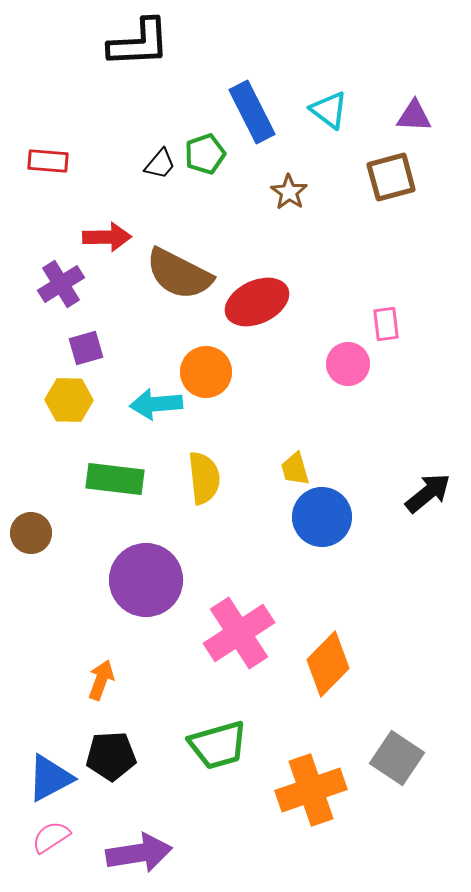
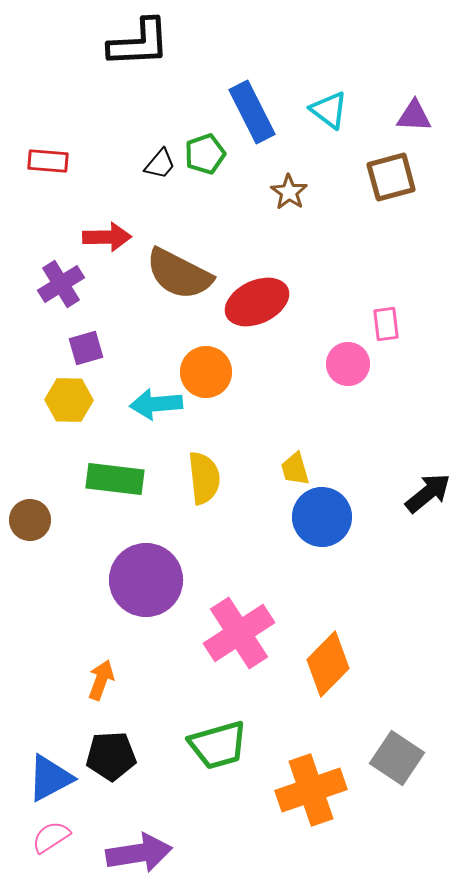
brown circle: moved 1 px left, 13 px up
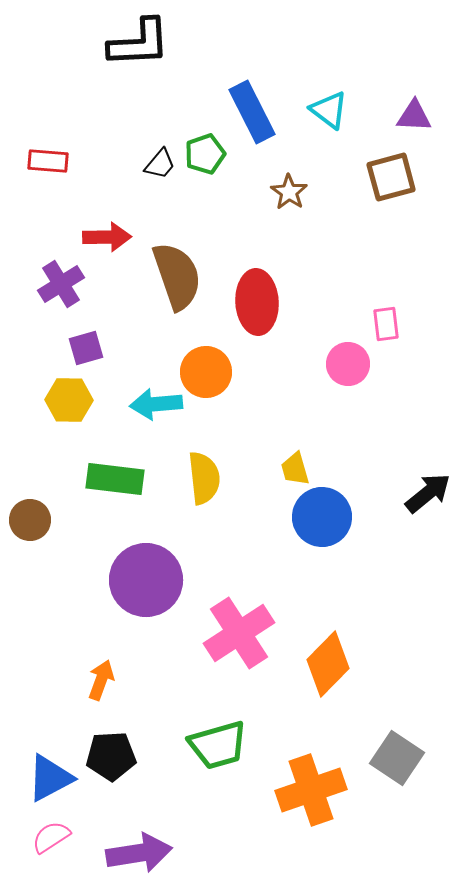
brown semicircle: moved 2 px left, 2 px down; rotated 136 degrees counterclockwise
red ellipse: rotated 68 degrees counterclockwise
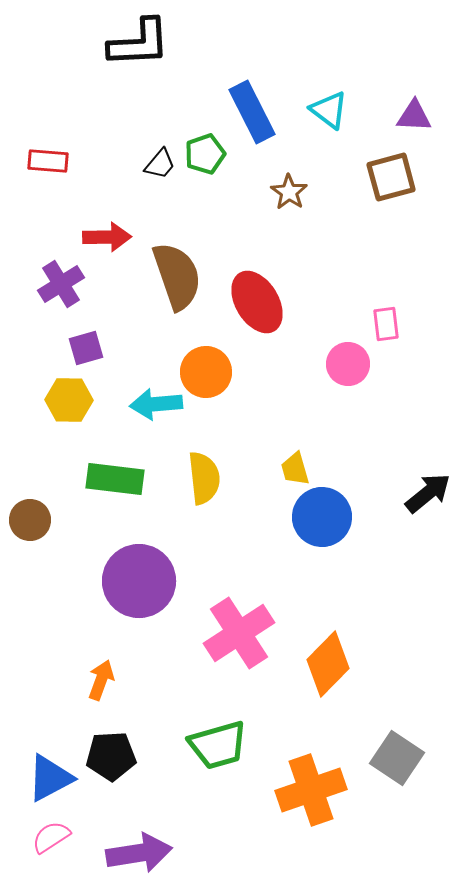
red ellipse: rotated 28 degrees counterclockwise
purple circle: moved 7 px left, 1 px down
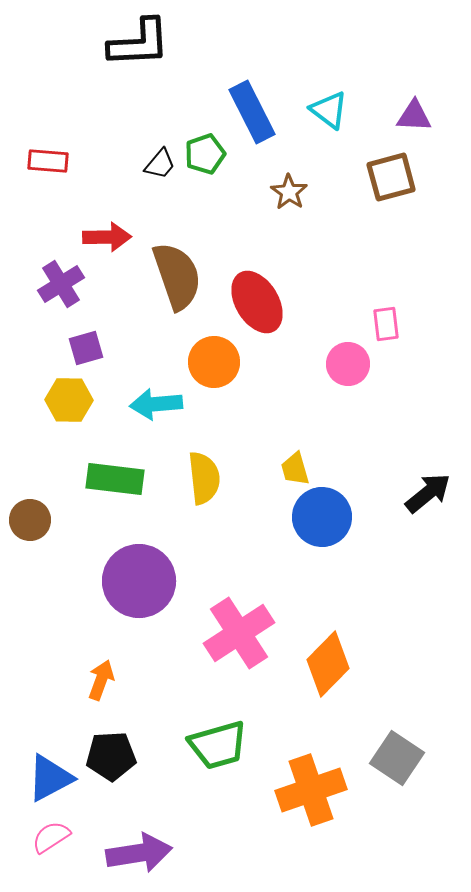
orange circle: moved 8 px right, 10 px up
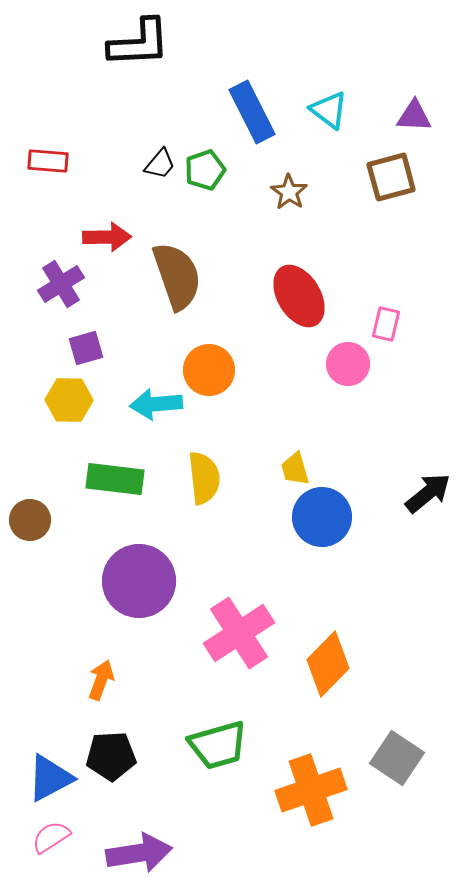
green pentagon: moved 16 px down
red ellipse: moved 42 px right, 6 px up
pink rectangle: rotated 20 degrees clockwise
orange circle: moved 5 px left, 8 px down
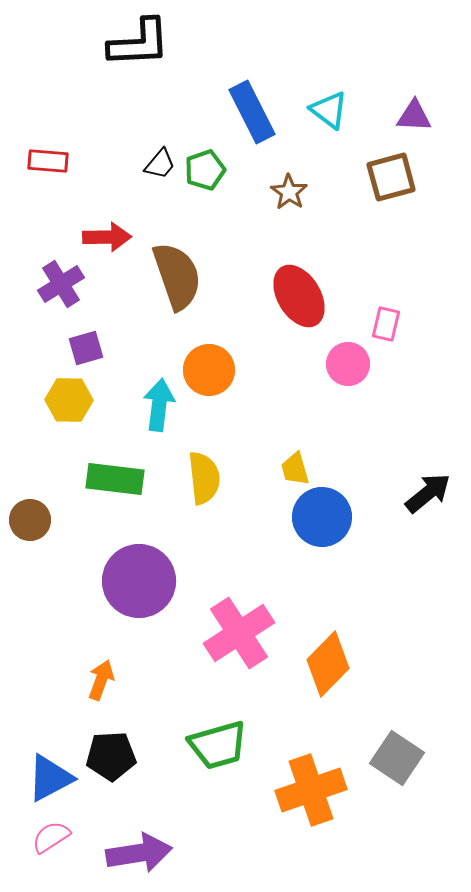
cyan arrow: moved 3 px right, 1 px down; rotated 102 degrees clockwise
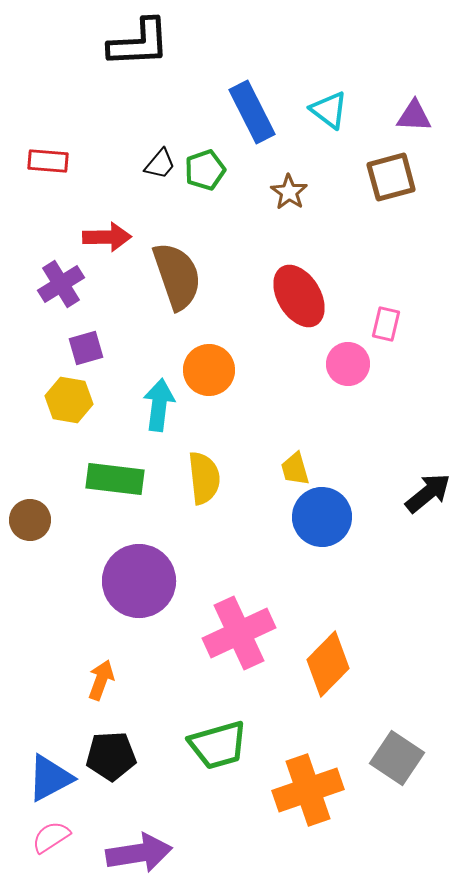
yellow hexagon: rotated 9 degrees clockwise
pink cross: rotated 8 degrees clockwise
orange cross: moved 3 px left
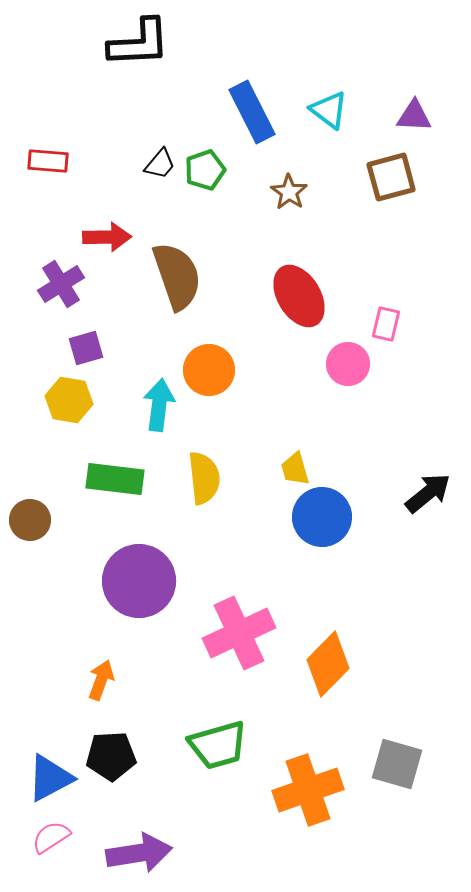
gray square: moved 6 px down; rotated 18 degrees counterclockwise
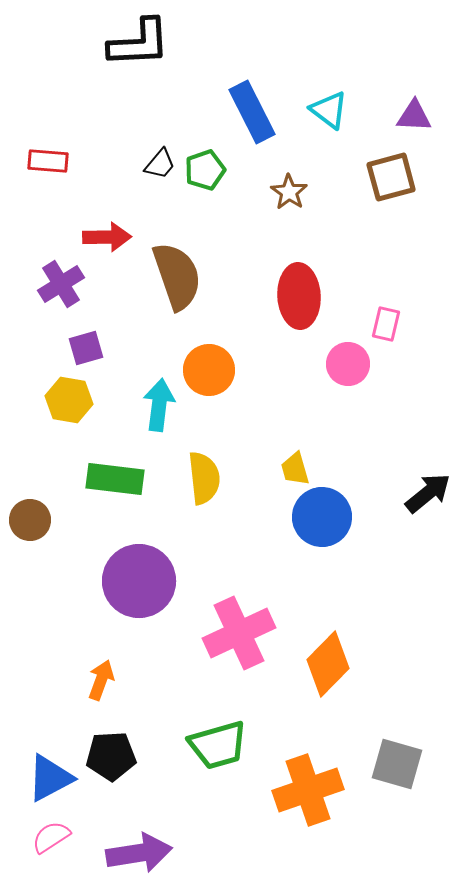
red ellipse: rotated 28 degrees clockwise
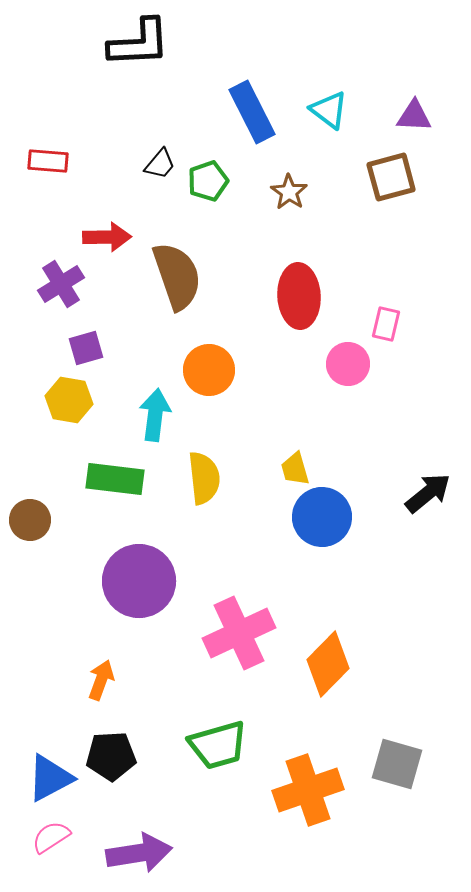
green pentagon: moved 3 px right, 11 px down
cyan arrow: moved 4 px left, 10 px down
